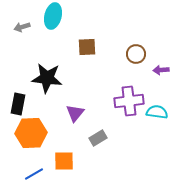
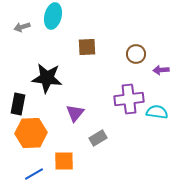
purple cross: moved 2 px up
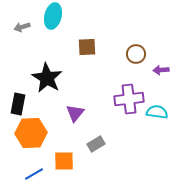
black star: rotated 24 degrees clockwise
gray rectangle: moved 2 px left, 6 px down
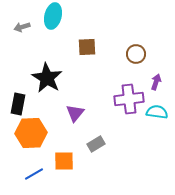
purple arrow: moved 5 px left, 12 px down; rotated 112 degrees clockwise
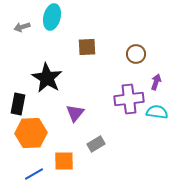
cyan ellipse: moved 1 px left, 1 px down
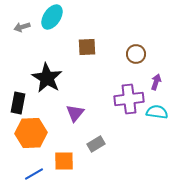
cyan ellipse: rotated 20 degrees clockwise
black rectangle: moved 1 px up
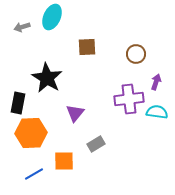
cyan ellipse: rotated 10 degrees counterclockwise
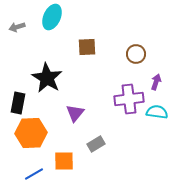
gray arrow: moved 5 px left
